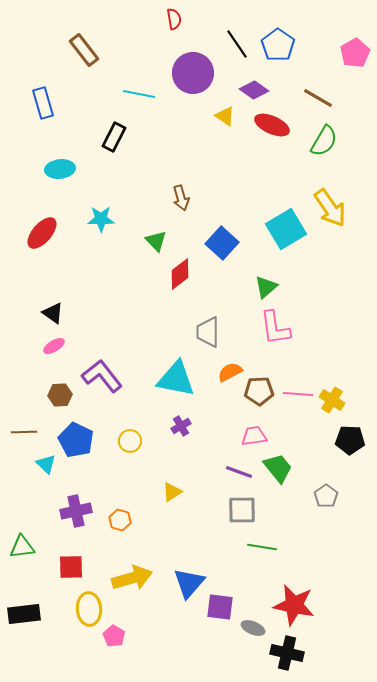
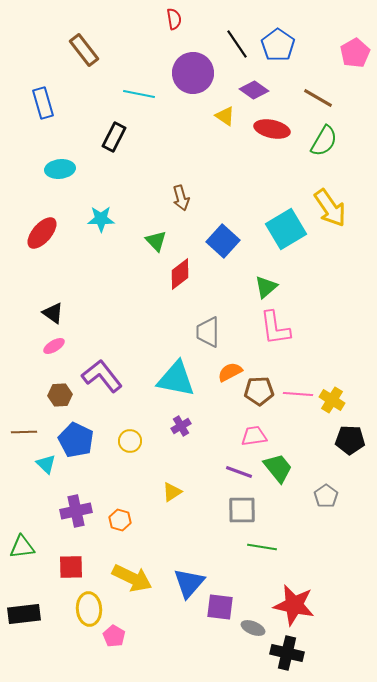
red ellipse at (272, 125): moved 4 px down; rotated 12 degrees counterclockwise
blue square at (222, 243): moved 1 px right, 2 px up
yellow arrow at (132, 578): rotated 42 degrees clockwise
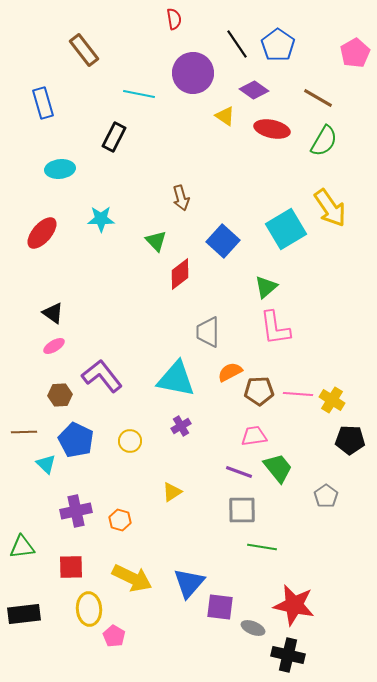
black cross at (287, 653): moved 1 px right, 2 px down
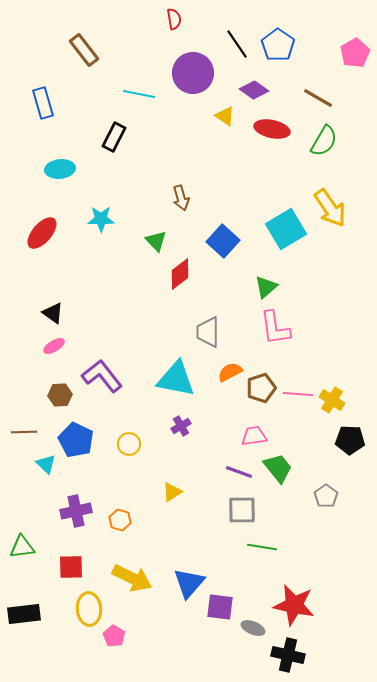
brown pentagon at (259, 391): moved 2 px right, 3 px up; rotated 16 degrees counterclockwise
yellow circle at (130, 441): moved 1 px left, 3 px down
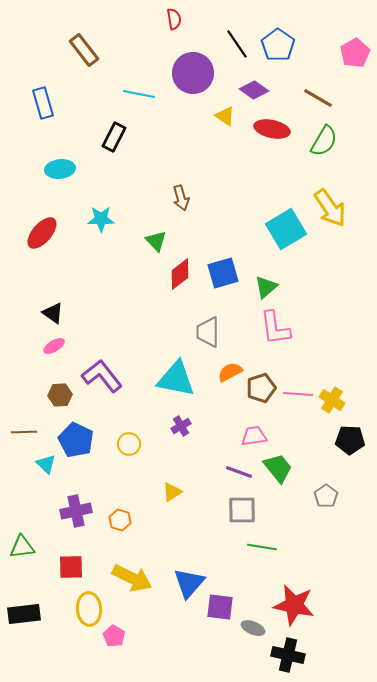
blue square at (223, 241): moved 32 px down; rotated 32 degrees clockwise
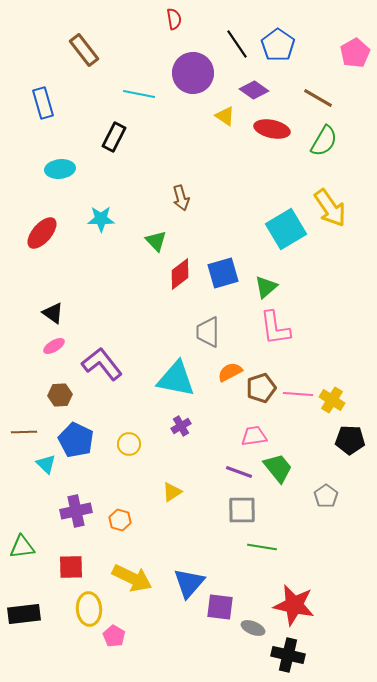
purple L-shape at (102, 376): moved 12 px up
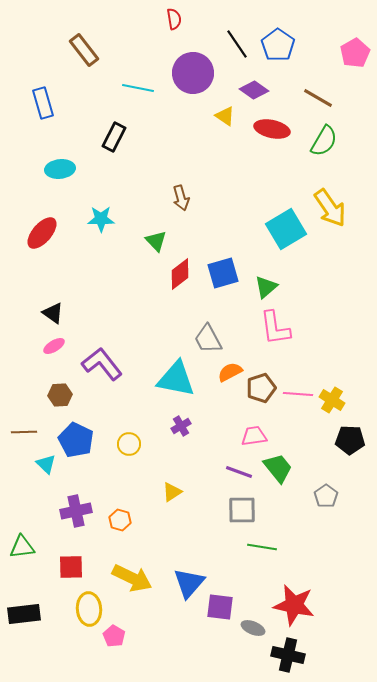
cyan line at (139, 94): moved 1 px left, 6 px up
gray trapezoid at (208, 332): moved 7 px down; rotated 28 degrees counterclockwise
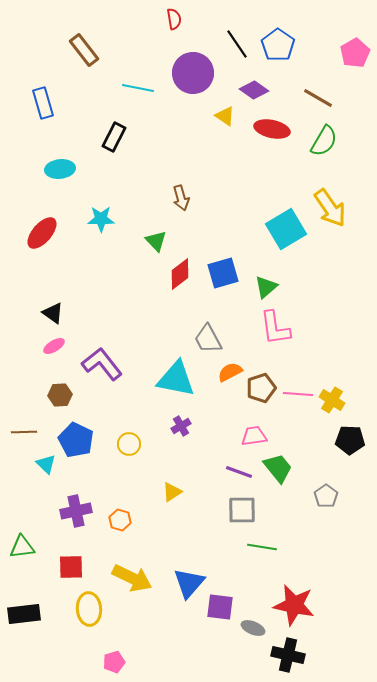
pink pentagon at (114, 636): moved 26 px down; rotated 25 degrees clockwise
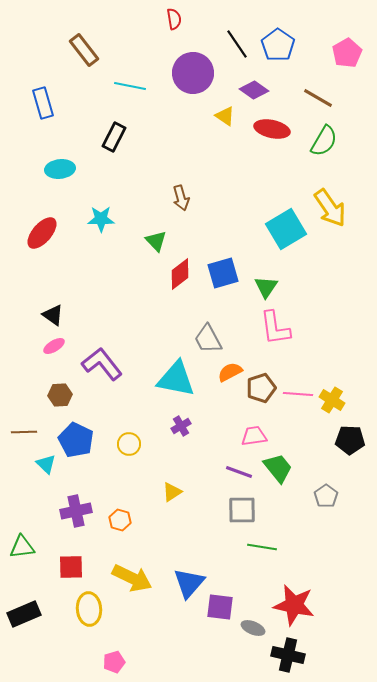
pink pentagon at (355, 53): moved 8 px left
cyan line at (138, 88): moved 8 px left, 2 px up
green triangle at (266, 287): rotated 15 degrees counterclockwise
black triangle at (53, 313): moved 2 px down
black rectangle at (24, 614): rotated 16 degrees counterclockwise
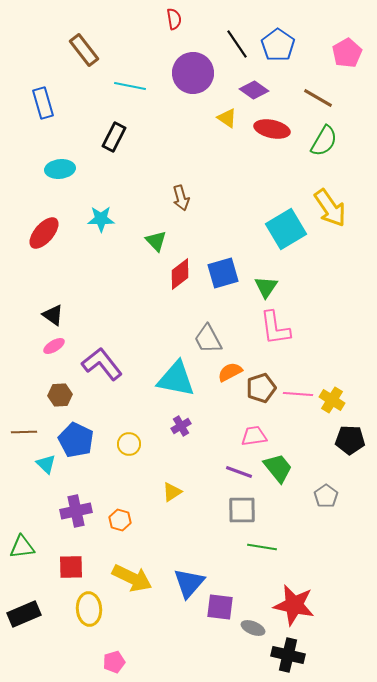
yellow triangle at (225, 116): moved 2 px right, 2 px down
red ellipse at (42, 233): moved 2 px right
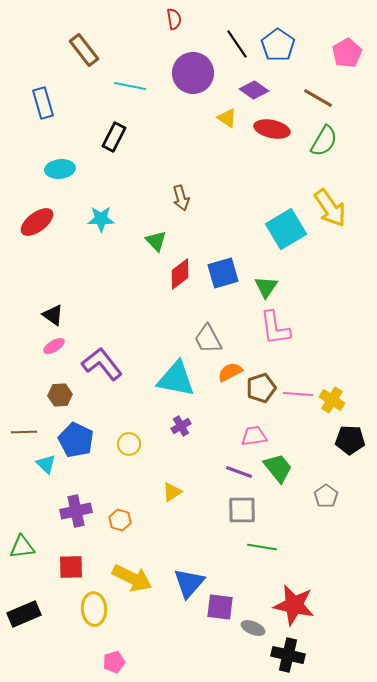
red ellipse at (44, 233): moved 7 px left, 11 px up; rotated 12 degrees clockwise
yellow ellipse at (89, 609): moved 5 px right
